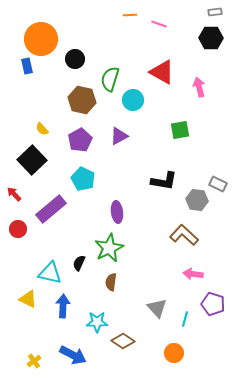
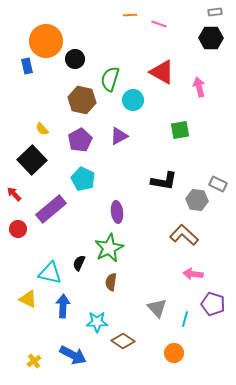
orange circle at (41, 39): moved 5 px right, 2 px down
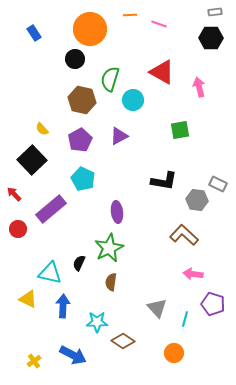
orange circle at (46, 41): moved 44 px right, 12 px up
blue rectangle at (27, 66): moved 7 px right, 33 px up; rotated 21 degrees counterclockwise
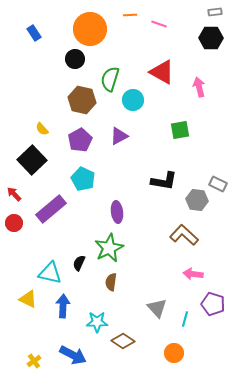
red circle at (18, 229): moved 4 px left, 6 px up
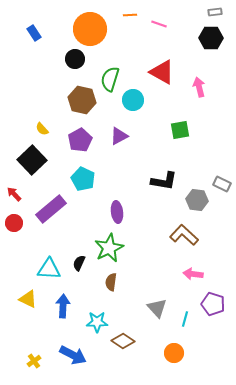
gray rectangle at (218, 184): moved 4 px right
cyan triangle at (50, 273): moved 1 px left, 4 px up; rotated 10 degrees counterclockwise
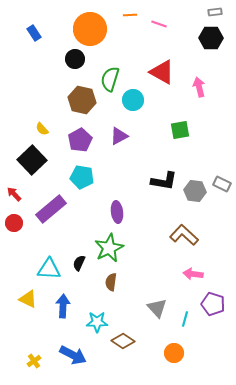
cyan pentagon at (83, 179): moved 1 px left, 2 px up; rotated 15 degrees counterclockwise
gray hexagon at (197, 200): moved 2 px left, 9 px up
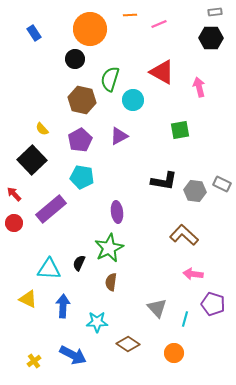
pink line at (159, 24): rotated 42 degrees counterclockwise
brown diamond at (123, 341): moved 5 px right, 3 px down
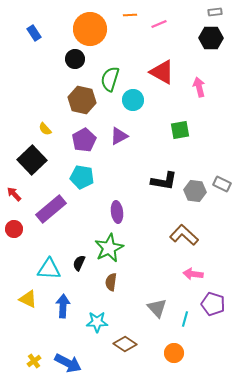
yellow semicircle at (42, 129): moved 3 px right
purple pentagon at (80, 140): moved 4 px right
red circle at (14, 223): moved 6 px down
brown diamond at (128, 344): moved 3 px left
blue arrow at (73, 355): moved 5 px left, 8 px down
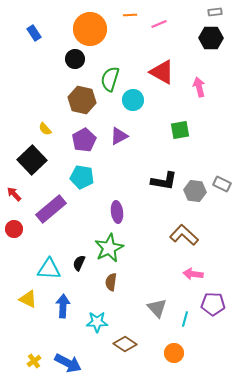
purple pentagon at (213, 304): rotated 15 degrees counterclockwise
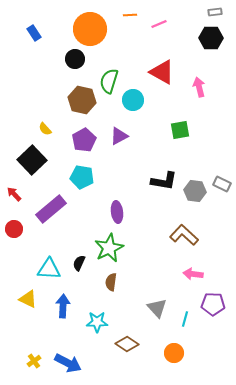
green semicircle at (110, 79): moved 1 px left, 2 px down
brown diamond at (125, 344): moved 2 px right
